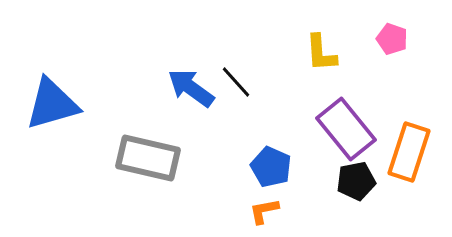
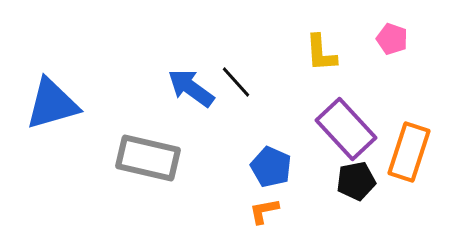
purple rectangle: rotated 4 degrees counterclockwise
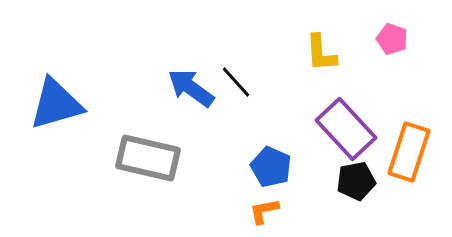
blue triangle: moved 4 px right
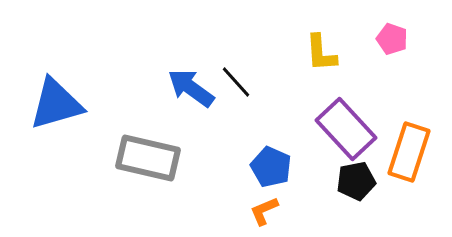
orange L-shape: rotated 12 degrees counterclockwise
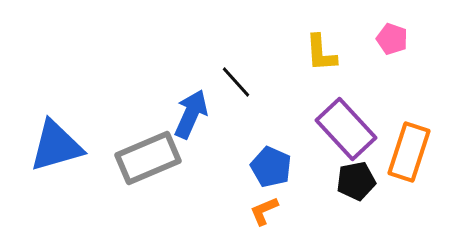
blue arrow: moved 26 px down; rotated 78 degrees clockwise
blue triangle: moved 42 px down
gray rectangle: rotated 36 degrees counterclockwise
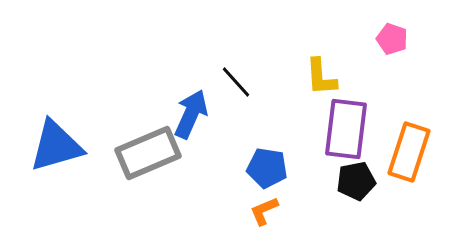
yellow L-shape: moved 24 px down
purple rectangle: rotated 50 degrees clockwise
gray rectangle: moved 5 px up
blue pentagon: moved 4 px left, 1 px down; rotated 15 degrees counterclockwise
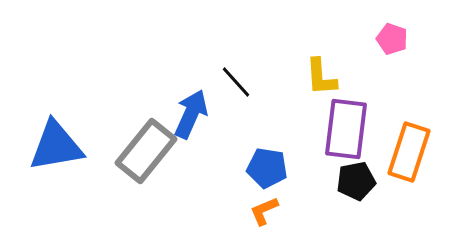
blue triangle: rotated 6 degrees clockwise
gray rectangle: moved 2 px left, 2 px up; rotated 28 degrees counterclockwise
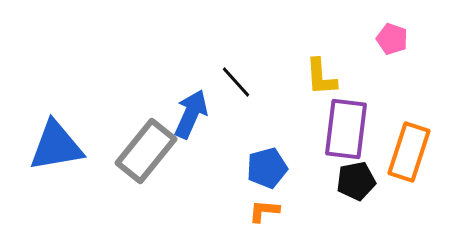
blue pentagon: rotated 24 degrees counterclockwise
orange L-shape: rotated 28 degrees clockwise
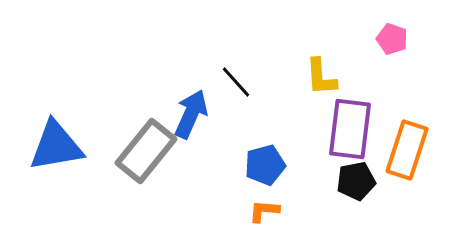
purple rectangle: moved 4 px right
orange rectangle: moved 2 px left, 2 px up
blue pentagon: moved 2 px left, 3 px up
